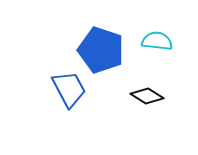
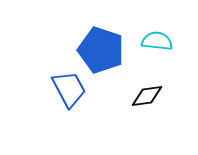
black diamond: rotated 40 degrees counterclockwise
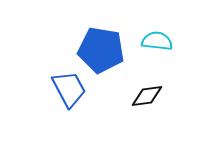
blue pentagon: rotated 9 degrees counterclockwise
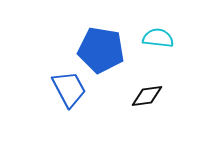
cyan semicircle: moved 1 px right, 3 px up
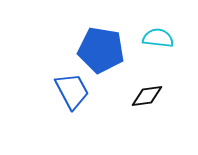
blue trapezoid: moved 3 px right, 2 px down
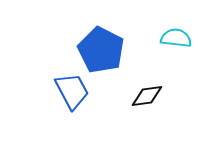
cyan semicircle: moved 18 px right
blue pentagon: rotated 18 degrees clockwise
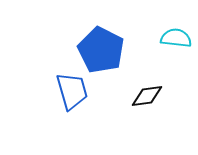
blue trapezoid: rotated 12 degrees clockwise
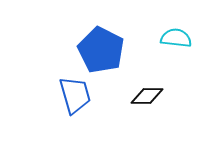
blue trapezoid: moved 3 px right, 4 px down
black diamond: rotated 8 degrees clockwise
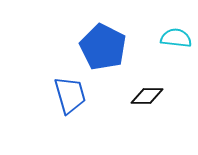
blue pentagon: moved 2 px right, 3 px up
blue trapezoid: moved 5 px left
